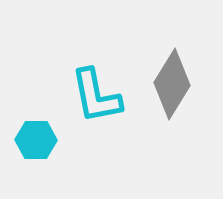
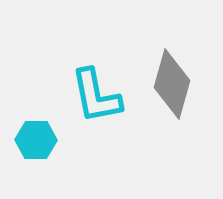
gray diamond: rotated 16 degrees counterclockwise
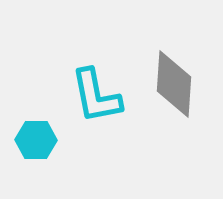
gray diamond: moved 2 px right; rotated 12 degrees counterclockwise
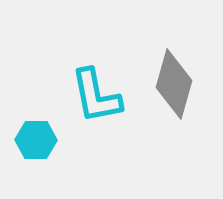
gray diamond: rotated 12 degrees clockwise
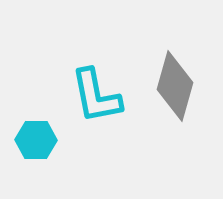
gray diamond: moved 1 px right, 2 px down
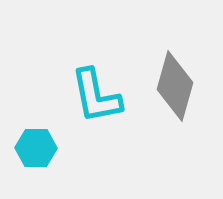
cyan hexagon: moved 8 px down
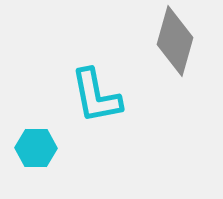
gray diamond: moved 45 px up
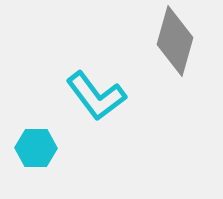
cyan L-shape: rotated 26 degrees counterclockwise
